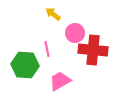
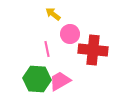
pink circle: moved 5 px left, 1 px down
green hexagon: moved 12 px right, 14 px down
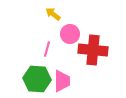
pink line: rotated 28 degrees clockwise
pink trapezoid: moved 2 px right; rotated 120 degrees clockwise
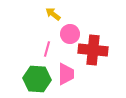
pink trapezoid: moved 4 px right, 7 px up
